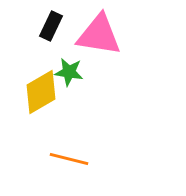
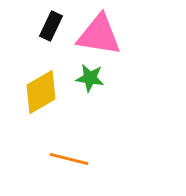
green star: moved 21 px right, 6 px down
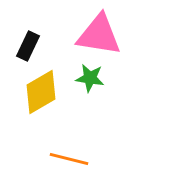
black rectangle: moved 23 px left, 20 px down
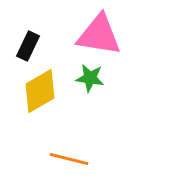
yellow diamond: moved 1 px left, 1 px up
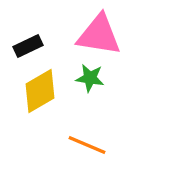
black rectangle: rotated 40 degrees clockwise
orange line: moved 18 px right, 14 px up; rotated 9 degrees clockwise
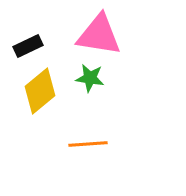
yellow diamond: rotated 9 degrees counterclockwise
orange line: moved 1 px right, 1 px up; rotated 27 degrees counterclockwise
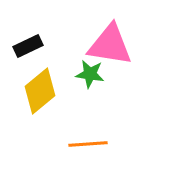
pink triangle: moved 11 px right, 10 px down
green star: moved 4 px up
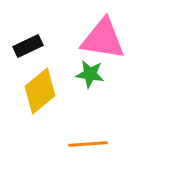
pink triangle: moved 7 px left, 6 px up
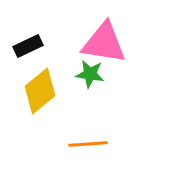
pink triangle: moved 1 px right, 4 px down
